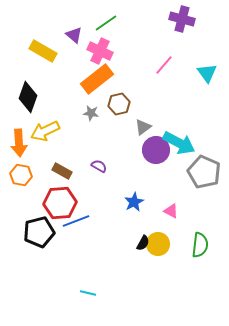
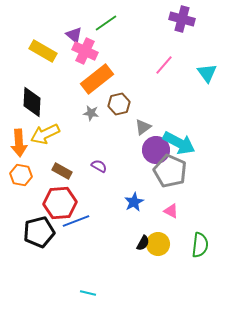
pink cross: moved 15 px left
black diamond: moved 4 px right, 5 px down; rotated 16 degrees counterclockwise
yellow arrow: moved 3 px down
gray pentagon: moved 34 px left, 1 px up
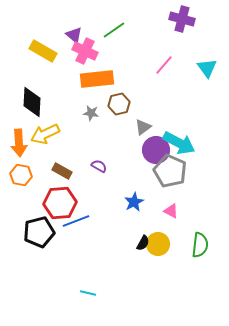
green line: moved 8 px right, 7 px down
cyan triangle: moved 5 px up
orange rectangle: rotated 32 degrees clockwise
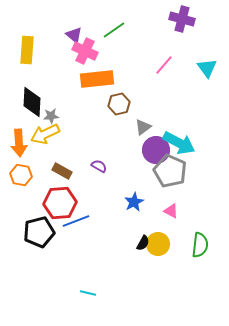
yellow rectangle: moved 16 px left, 1 px up; rotated 64 degrees clockwise
gray star: moved 40 px left, 3 px down; rotated 14 degrees counterclockwise
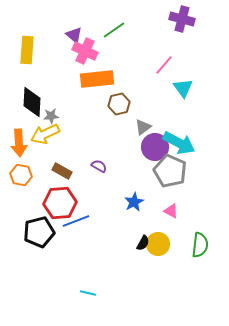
cyan triangle: moved 24 px left, 20 px down
purple circle: moved 1 px left, 3 px up
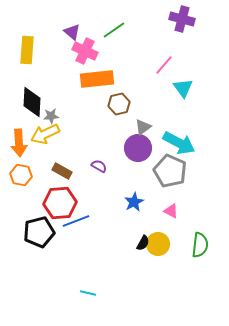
purple triangle: moved 2 px left, 3 px up
purple circle: moved 17 px left, 1 px down
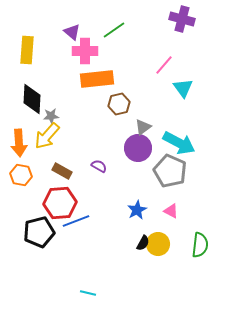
pink cross: rotated 25 degrees counterclockwise
black diamond: moved 3 px up
yellow arrow: moved 2 px right, 2 px down; rotated 24 degrees counterclockwise
blue star: moved 3 px right, 8 px down
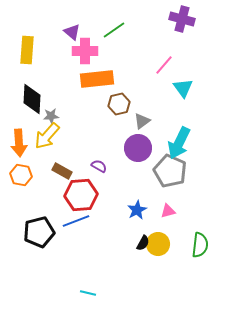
gray triangle: moved 1 px left, 6 px up
cyan arrow: rotated 88 degrees clockwise
red hexagon: moved 21 px right, 8 px up
pink triangle: moved 3 px left; rotated 42 degrees counterclockwise
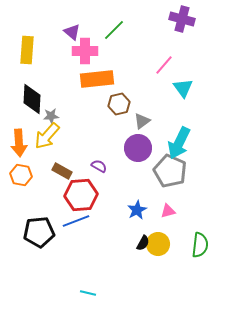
green line: rotated 10 degrees counterclockwise
black pentagon: rotated 8 degrees clockwise
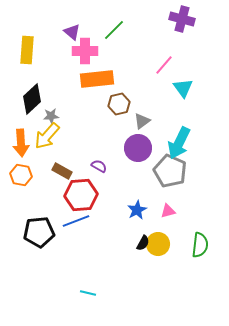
black diamond: rotated 44 degrees clockwise
orange arrow: moved 2 px right
